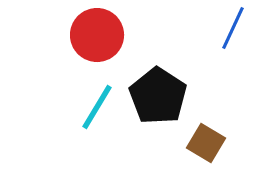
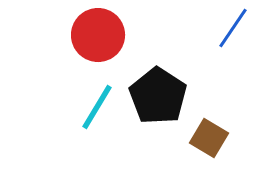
blue line: rotated 9 degrees clockwise
red circle: moved 1 px right
brown square: moved 3 px right, 5 px up
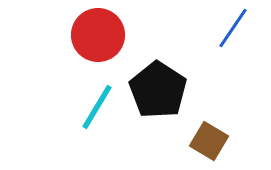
black pentagon: moved 6 px up
brown square: moved 3 px down
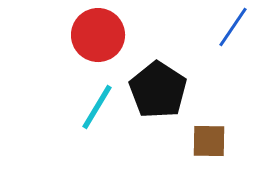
blue line: moved 1 px up
brown square: rotated 30 degrees counterclockwise
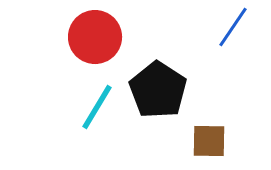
red circle: moved 3 px left, 2 px down
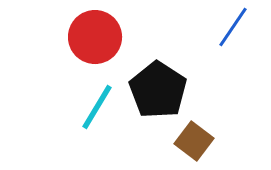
brown square: moved 15 px left; rotated 36 degrees clockwise
